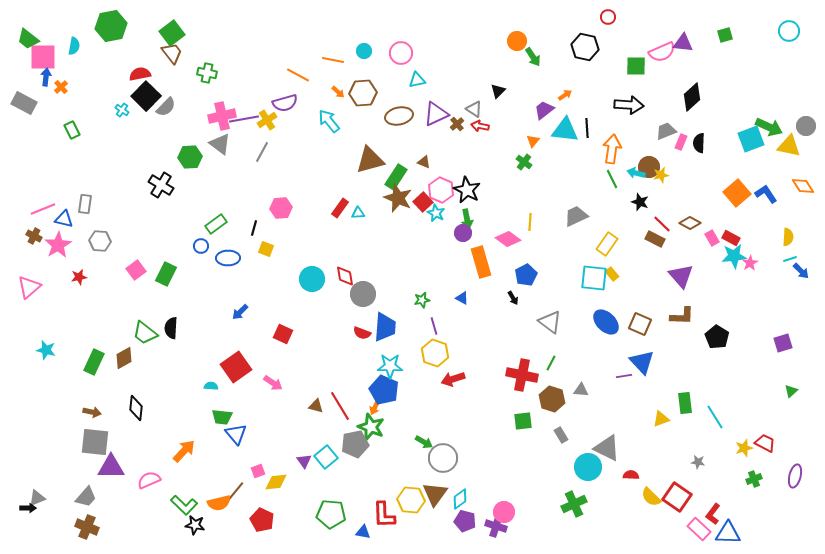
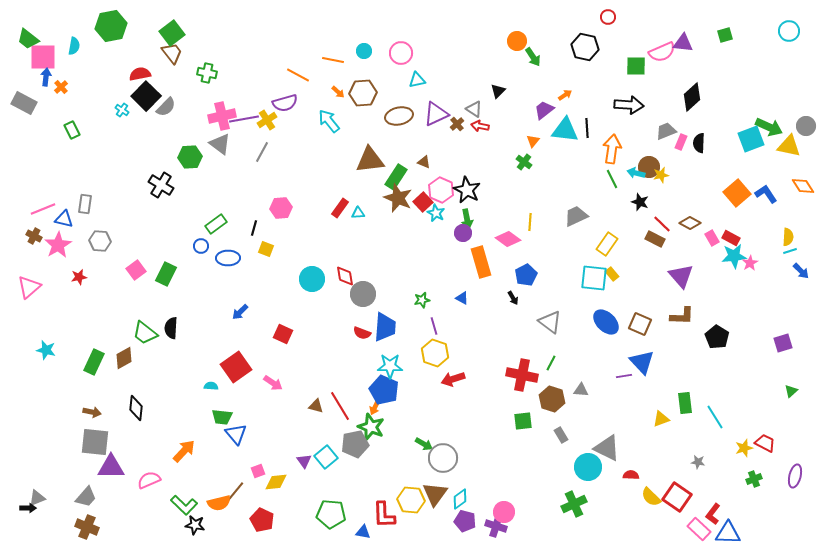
brown triangle at (370, 160): rotated 8 degrees clockwise
cyan line at (790, 259): moved 8 px up
green arrow at (424, 442): moved 2 px down
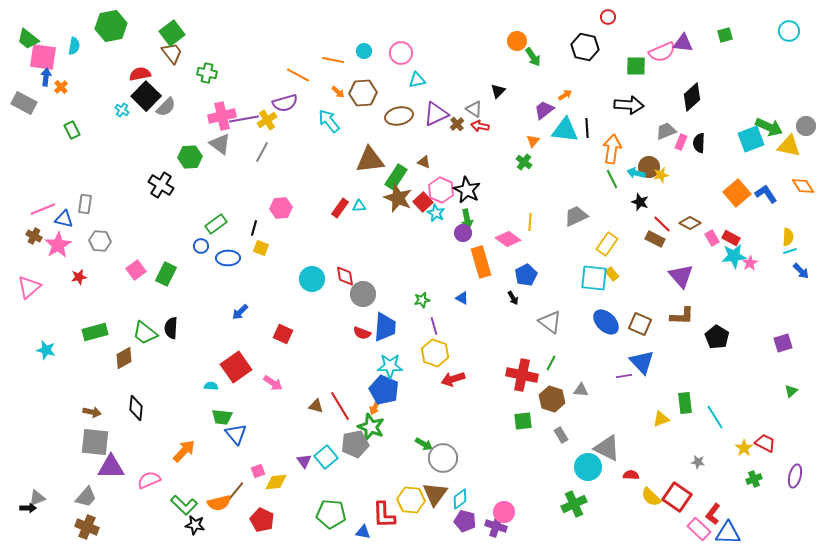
pink square at (43, 57): rotated 8 degrees clockwise
cyan triangle at (358, 213): moved 1 px right, 7 px up
yellow square at (266, 249): moved 5 px left, 1 px up
green rectangle at (94, 362): moved 1 px right, 30 px up; rotated 50 degrees clockwise
yellow star at (744, 448): rotated 18 degrees counterclockwise
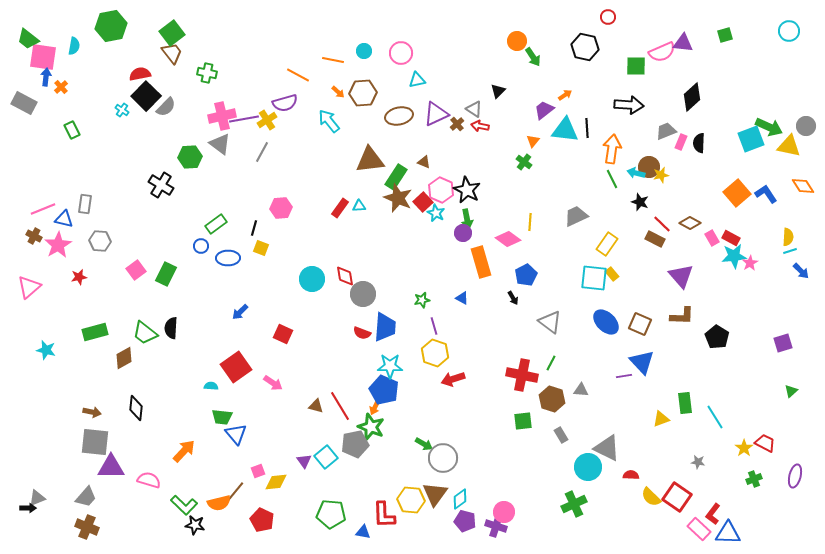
pink semicircle at (149, 480): rotated 40 degrees clockwise
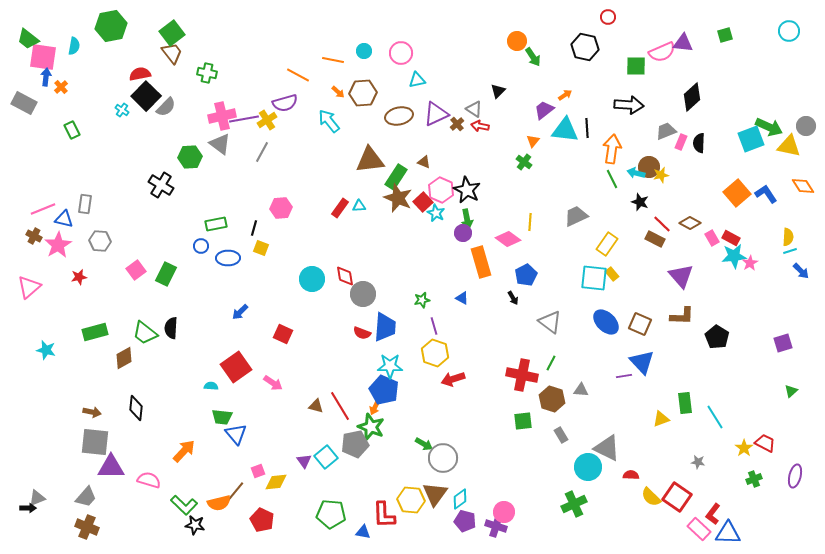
green rectangle at (216, 224): rotated 25 degrees clockwise
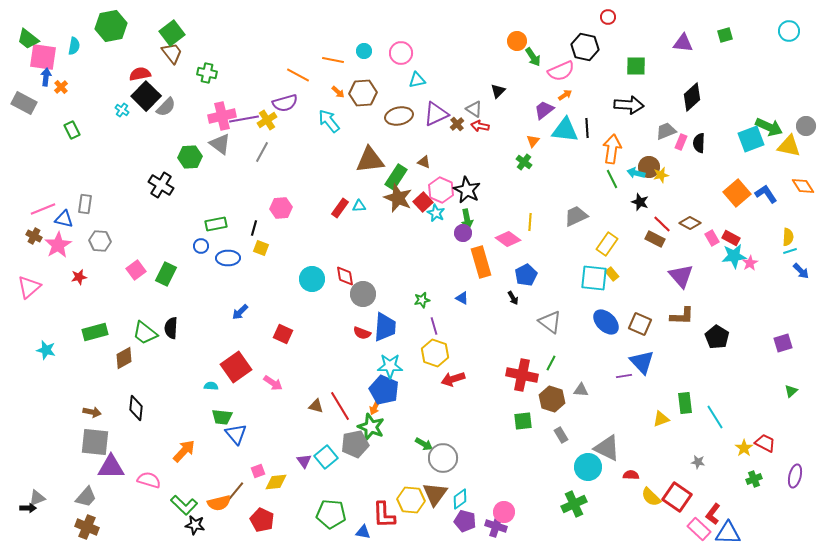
pink semicircle at (662, 52): moved 101 px left, 19 px down
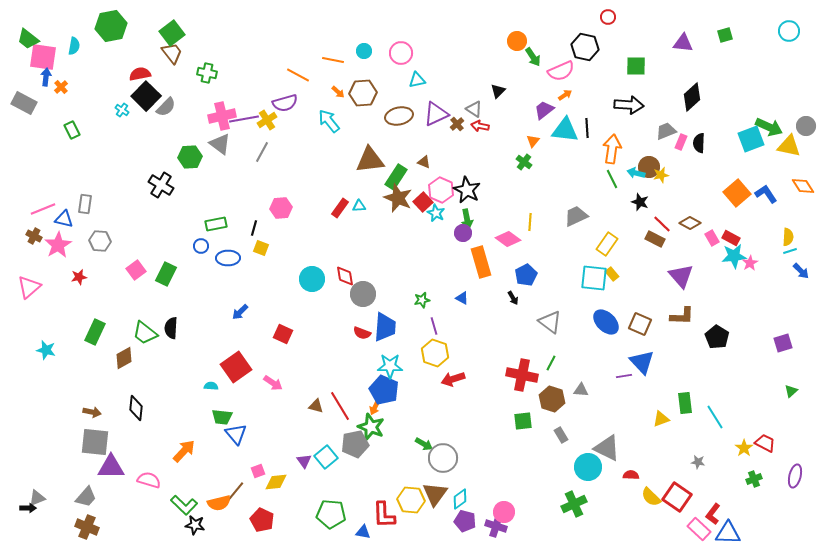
green rectangle at (95, 332): rotated 50 degrees counterclockwise
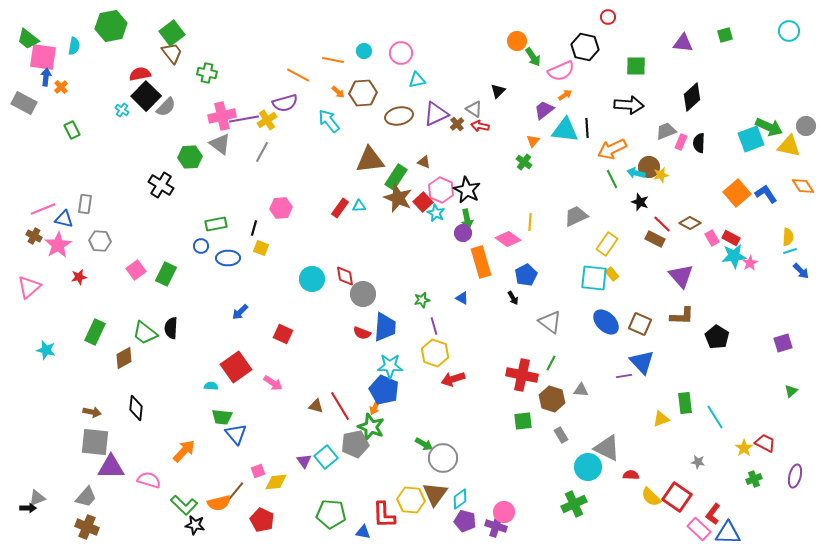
orange arrow at (612, 149): rotated 124 degrees counterclockwise
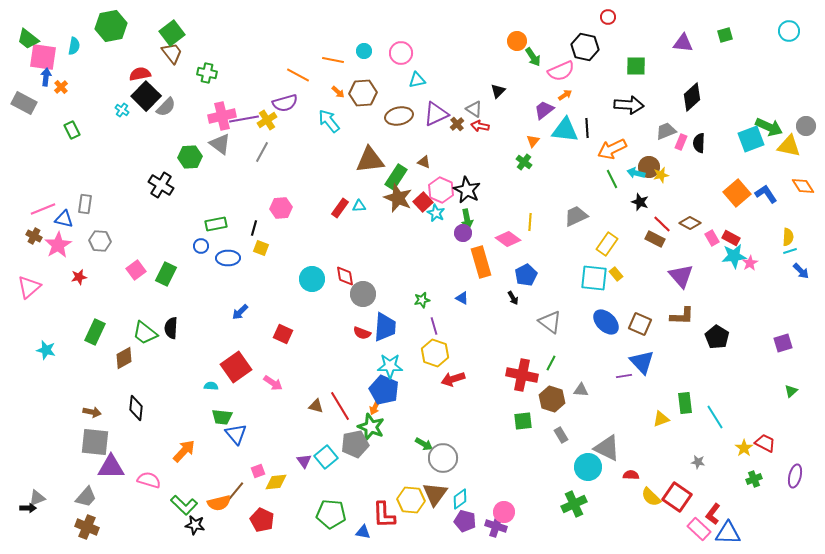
yellow rectangle at (612, 274): moved 4 px right
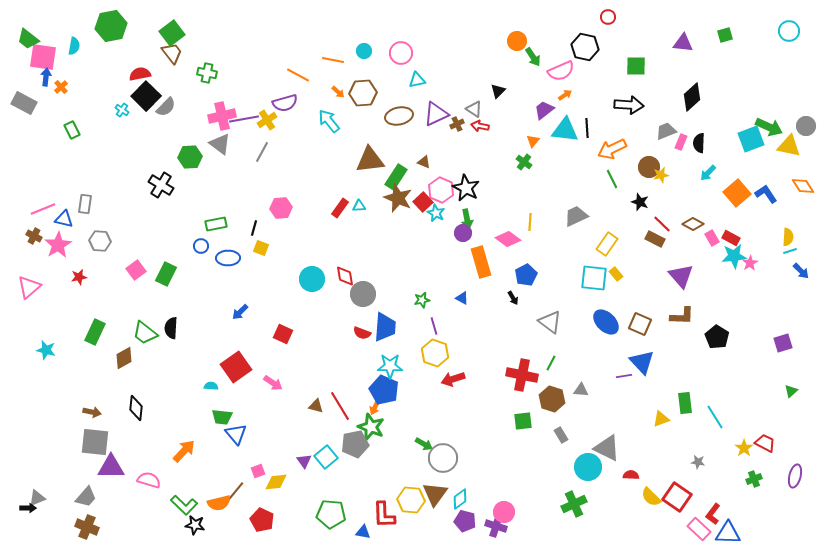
brown cross at (457, 124): rotated 16 degrees clockwise
cyan arrow at (636, 173): moved 72 px right; rotated 60 degrees counterclockwise
black star at (467, 190): moved 1 px left, 2 px up
brown diamond at (690, 223): moved 3 px right, 1 px down
